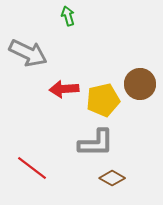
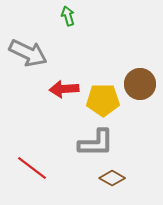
yellow pentagon: rotated 12 degrees clockwise
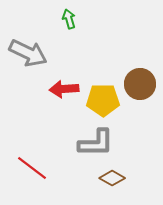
green arrow: moved 1 px right, 3 px down
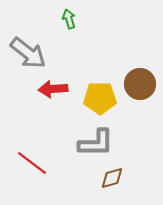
gray arrow: rotated 12 degrees clockwise
red arrow: moved 11 px left
yellow pentagon: moved 3 px left, 2 px up
red line: moved 5 px up
brown diamond: rotated 45 degrees counterclockwise
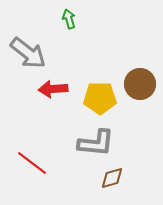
gray L-shape: rotated 6 degrees clockwise
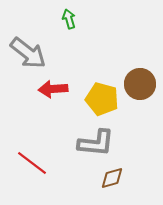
yellow pentagon: moved 2 px right, 1 px down; rotated 16 degrees clockwise
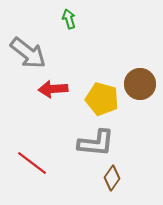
brown diamond: rotated 40 degrees counterclockwise
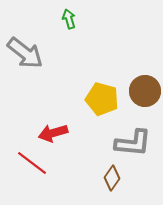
gray arrow: moved 3 px left
brown circle: moved 5 px right, 7 px down
red arrow: moved 44 px down; rotated 12 degrees counterclockwise
gray L-shape: moved 37 px right
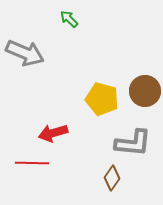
green arrow: rotated 30 degrees counterclockwise
gray arrow: rotated 15 degrees counterclockwise
red line: rotated 36 degrees counterclockwise
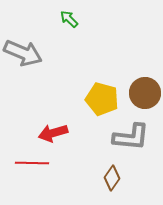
gray arrow: moved 2 px left
brown circle: moved 2 px down
gray L-shape: moved 2 px left, 6 px up
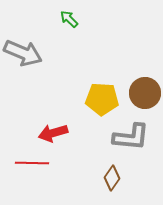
yellow pentagon: rotated 12 degrees counterclockwise
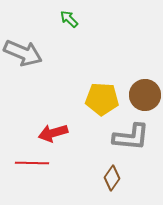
brown circle: moved 2 px down
